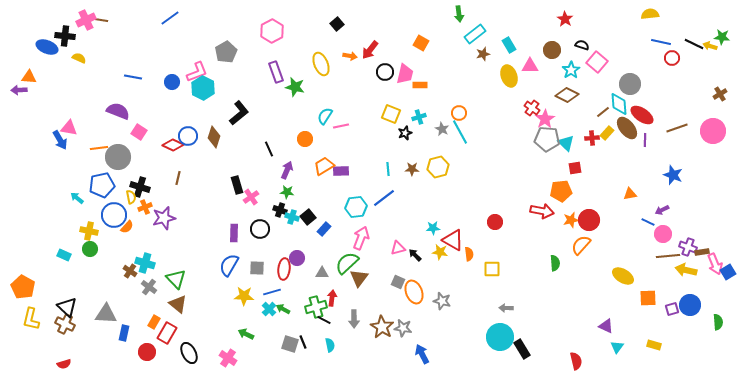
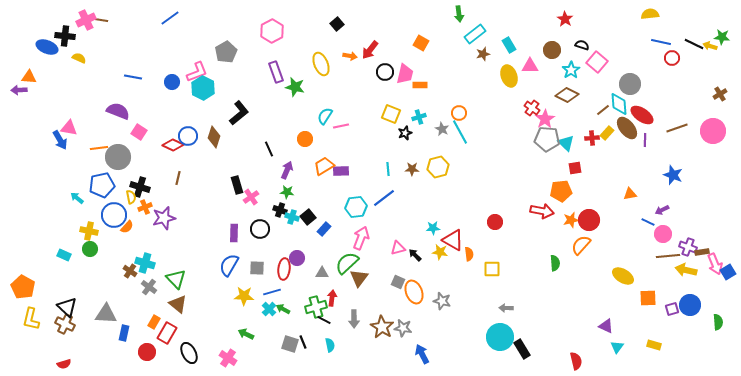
brown line at (603, 112): moved 2 px up
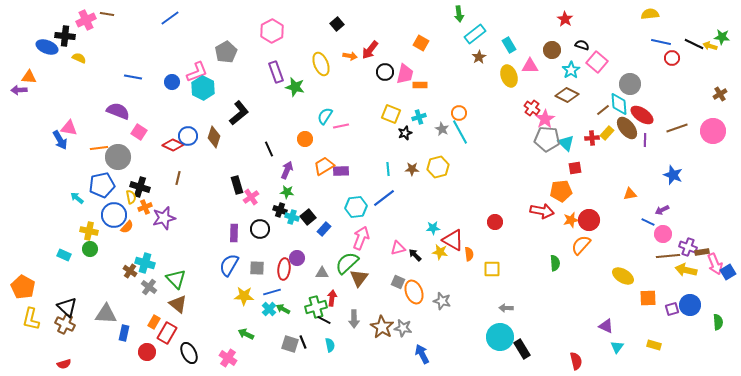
brown line at (101, 20): moved 6 px right, 6 px up
brown star at (483, 54): moved 4 px left, 3 px down; rotated 16 degrees counterclockwise
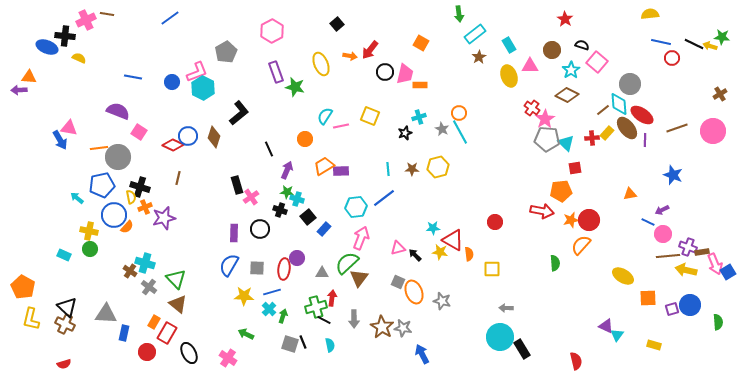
yellow square at (391, 114): moved 21 px left, 2 px down
cyan cross at (292, 217): moved 5 px right, 18 px up
green arrow at (283, 309): moved 7 px down; rotated 80 degrees clockwise
cyan triangle at (617, 347): moved 12 px up
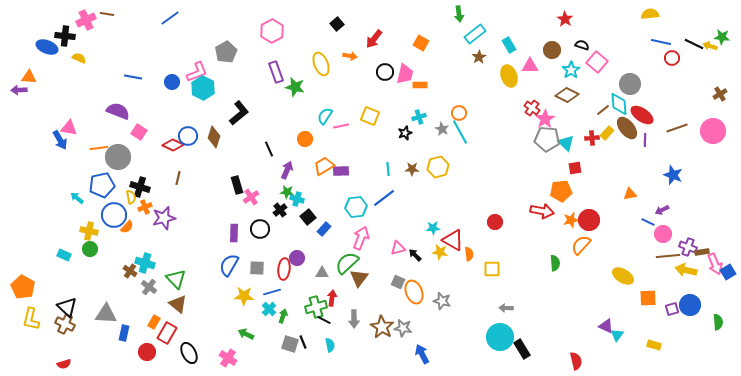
red arrow at (370, 50): moved 4 px right, 11 px up
black cross at (280, 210): rotated 32 degrees clockwise
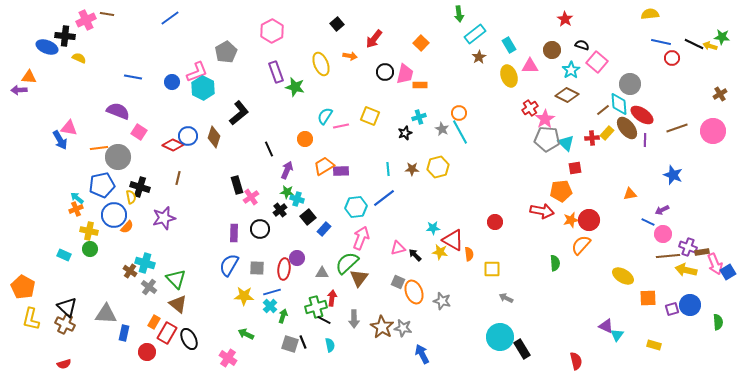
orange square at (421, 43): rotated 14 degrees clockwise
red cross at (532, 108): moved 2 px left; rotated 21 degrees clockwise
orange cross at (145, 207): moved 69 px left, 2 px down
gray arrow at (506, 308): moved 10 px up; rotated 24 degrees clockwise
cyan cross at (269, 309): moved 1 px right, 3 px up
black ellipse at (189, 353): moved 14 px up
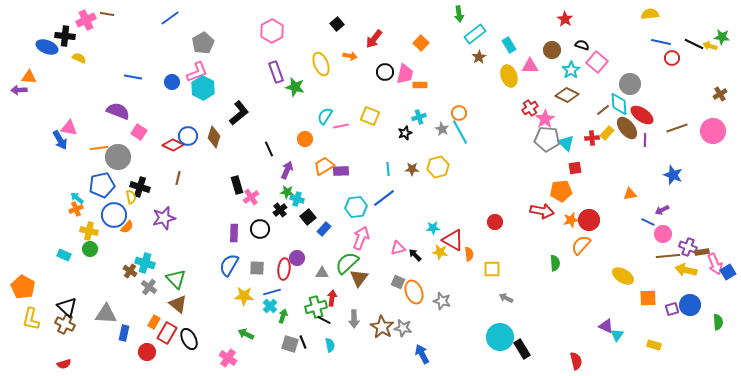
gray pentagon at (226, 52): moved 23 px left, 9 px up
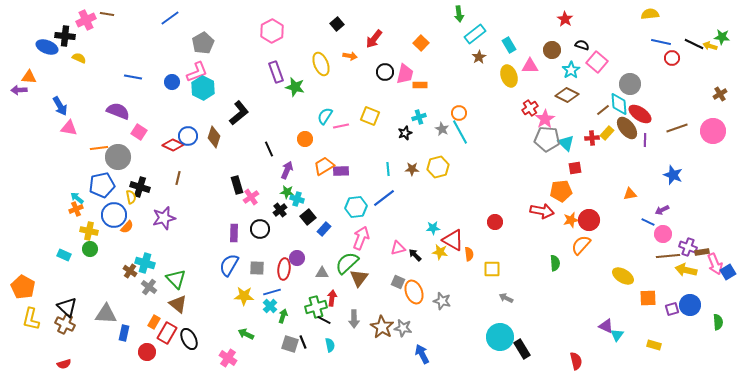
red ellipse at (642, 115): moved 2 px left, 1 px up
blue arrow at (60, 140): moved 34 px up
